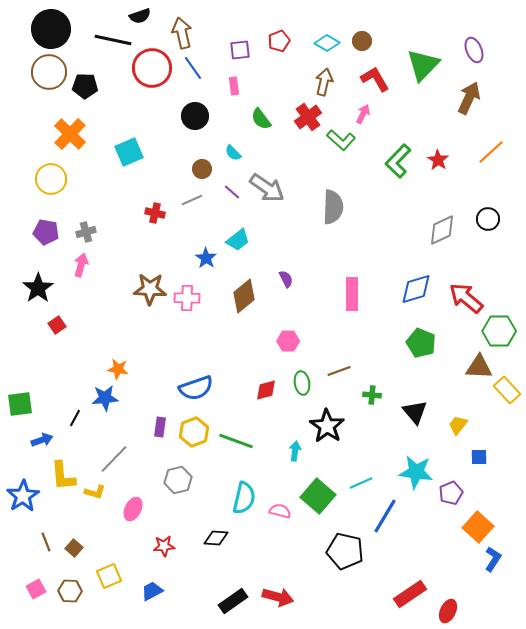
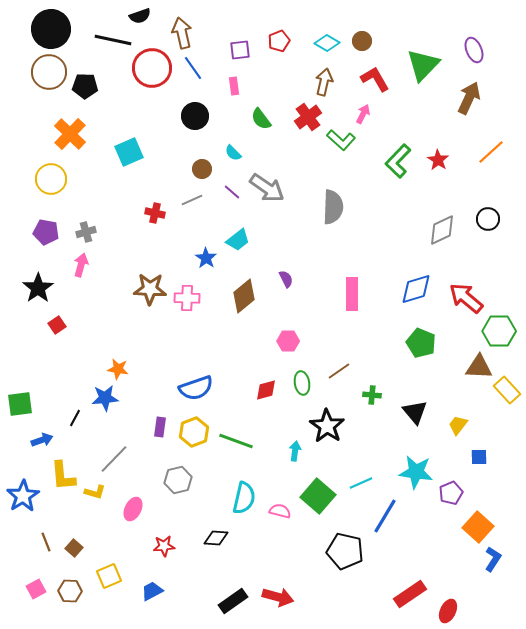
brown line at (339, 371): rotated 15 degrees counterclockwise
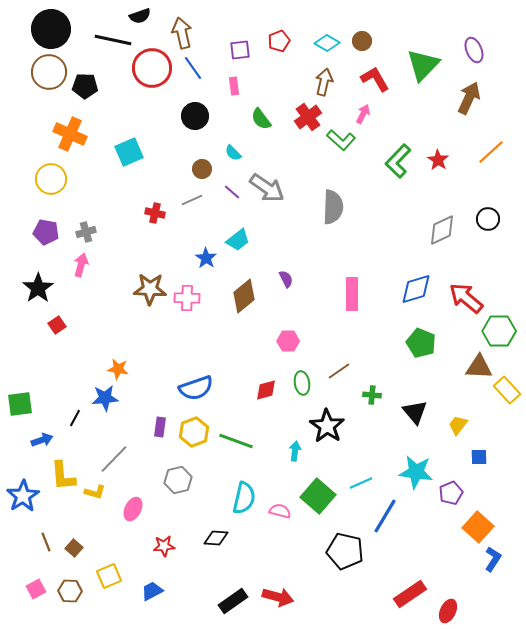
orange cross at (70, 134): rotated 20 degrees counterclockwise
